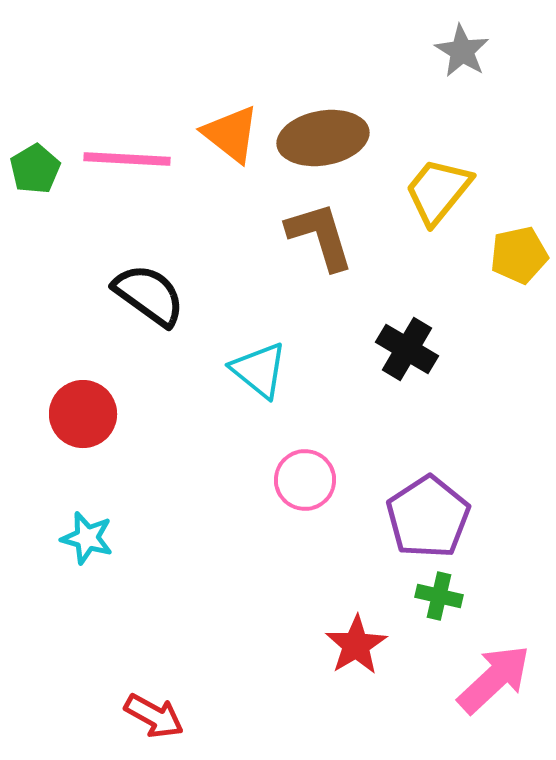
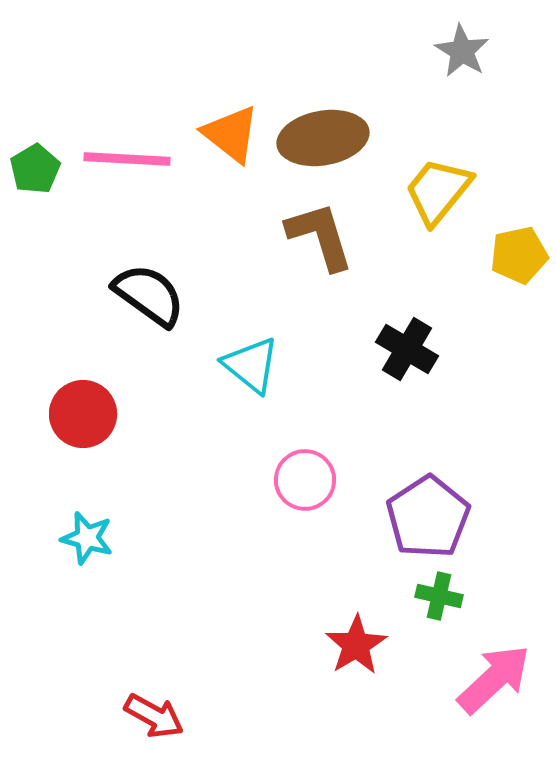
cyan triangle: moved 8 px left, 5 px up
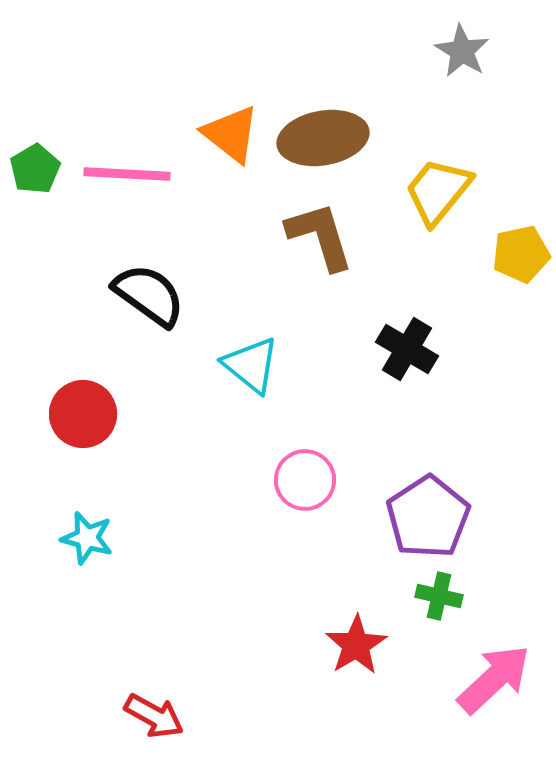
pink line: moved 15 px down
yellow pentagon: moved 2 px right, 1 px up
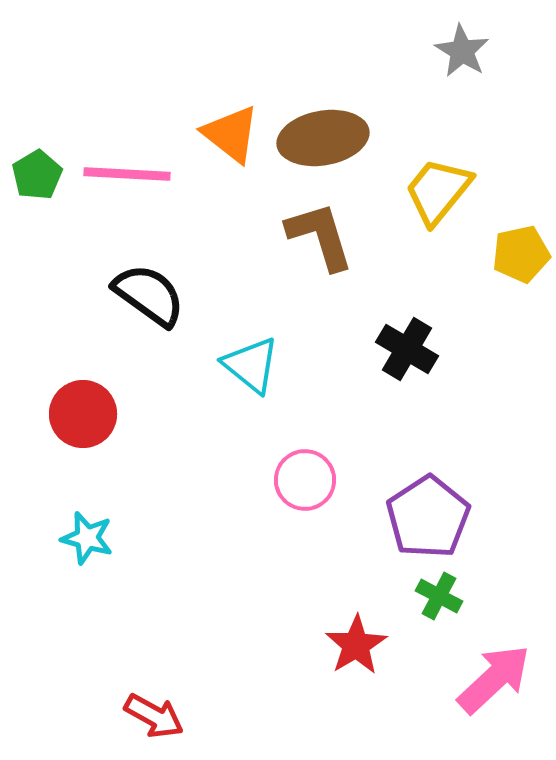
green pentagon: moved 2 px right, 6 px down
green cross: rotated 15 degrees clockwise
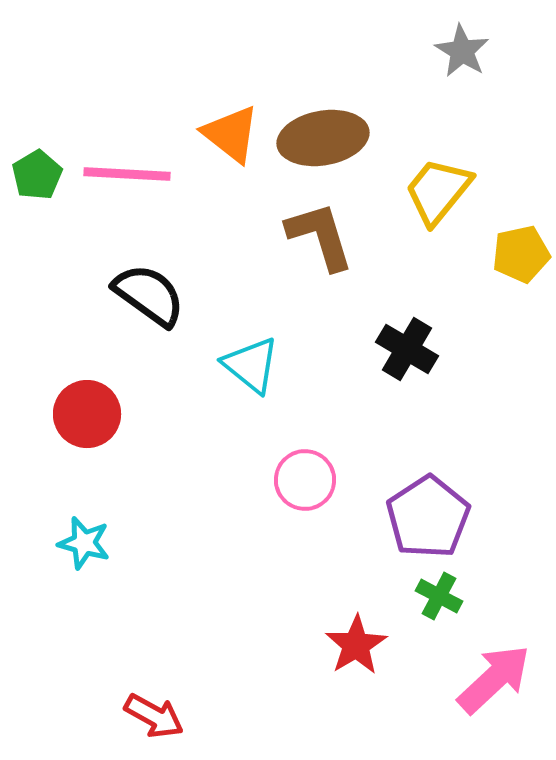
red circle: moved 4 px right
cyan star: moved 3 px left, 5 px down
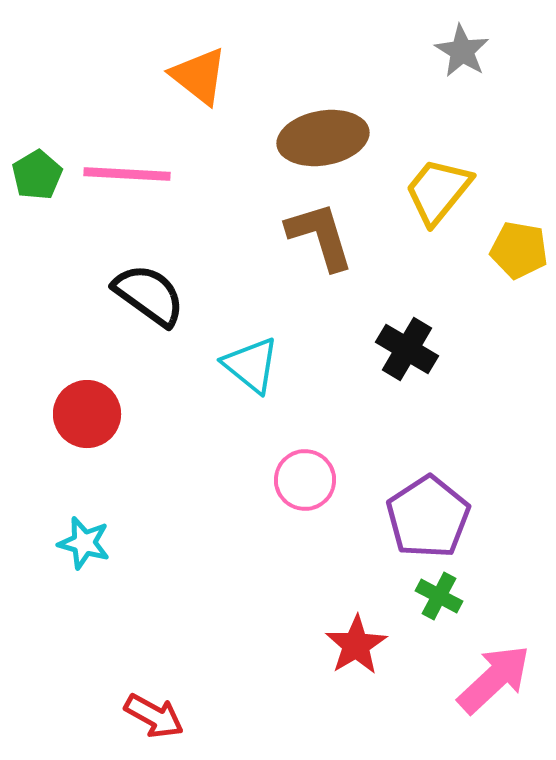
orange triangle: moved 32 px left, 58 px up
yellow pentagon: moved 2 px left, 4 px up; rotated 22 degrees clockwise
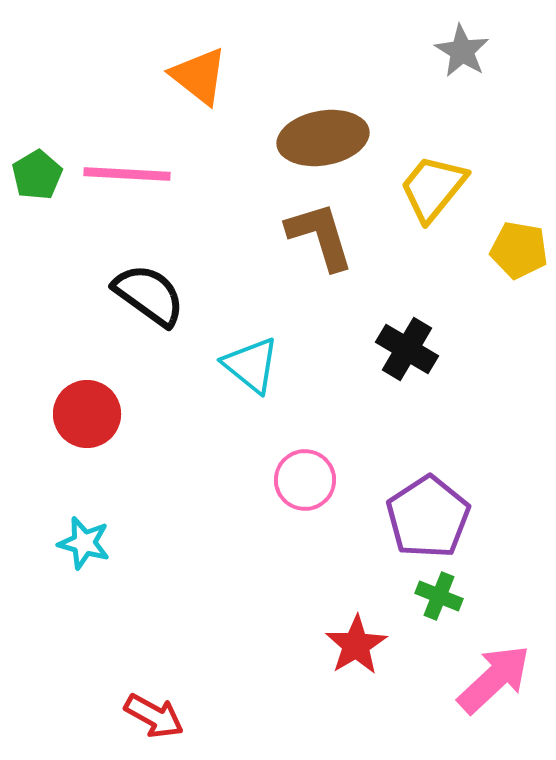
yellow trapezoid: moved 5 px left, 3 px up
green cross: rotated 6 degrees counterclockwise
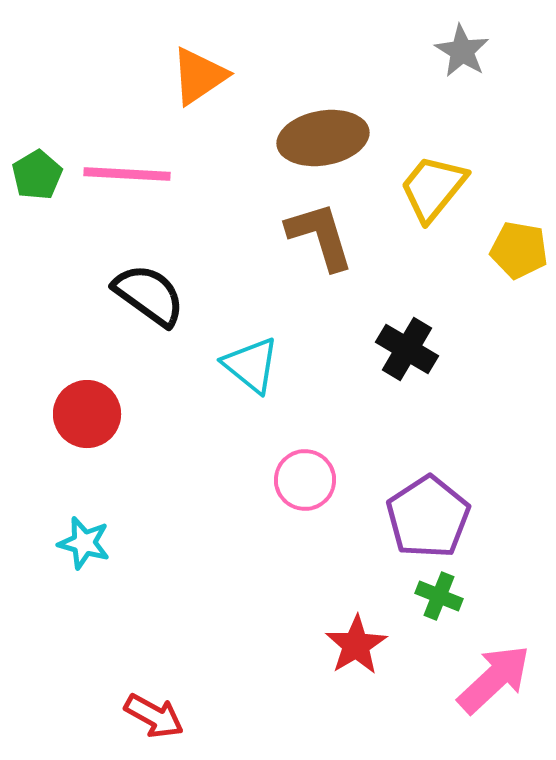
orange triangle: rotated 48 degrees clockwise
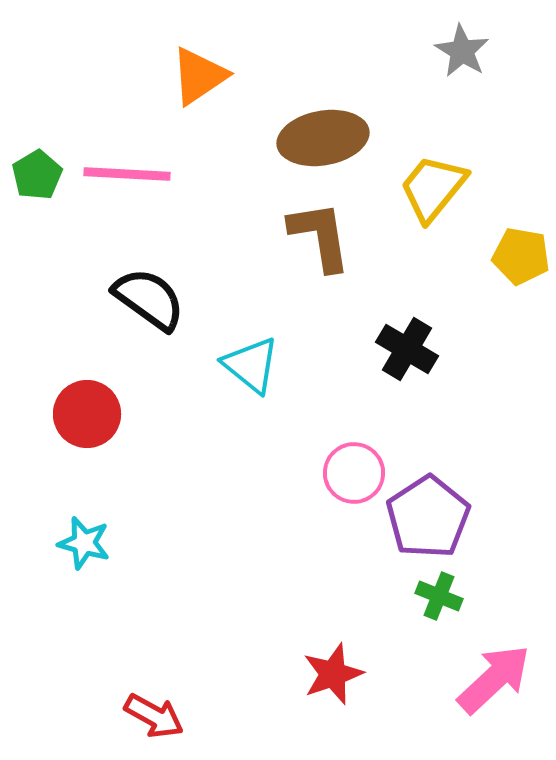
brown L-shape: rotated 8 degrees clockwise
yellow pentagon: moved 2 px right, 6 px down
black semicircle: moved 4 px down
pink circle: moved 49 px right, 7 px up
red star: moved 23 px left, 29 px down; rotated 12 degrees clockwise
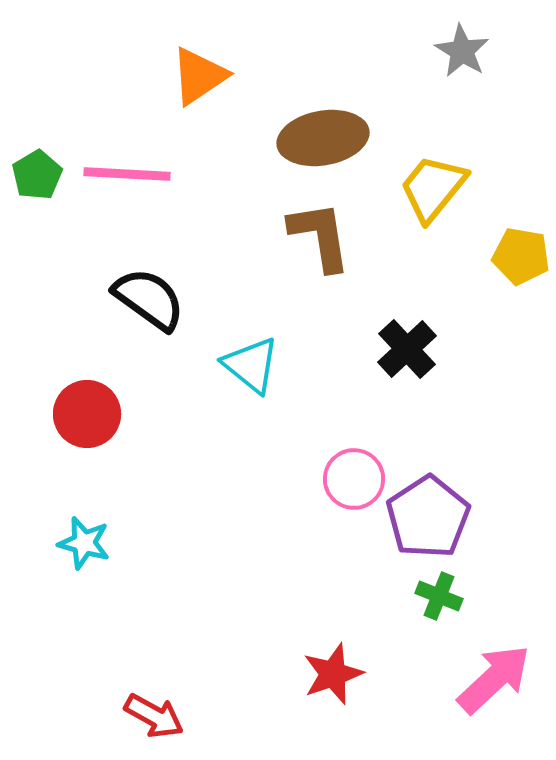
black cross: rotated 16 degrees clockwise
pink circle: moved 6 px down
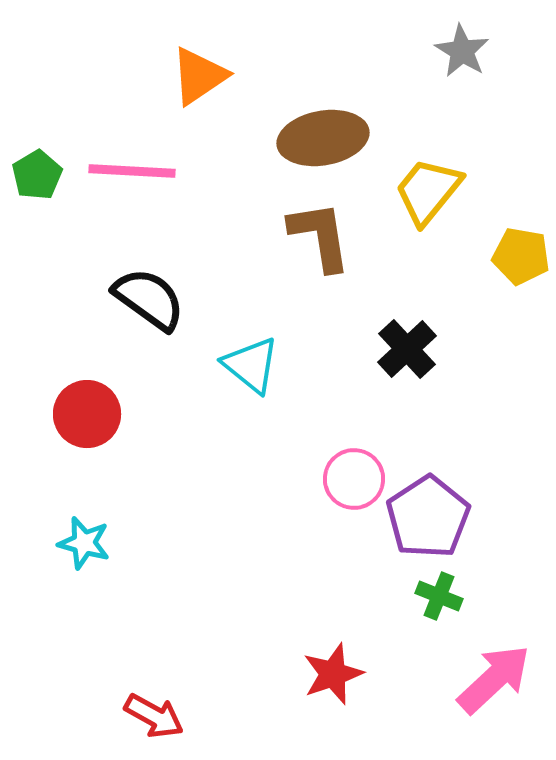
pink line: moved 5 px right, 3 px up
yellow trapezoid: moved 5 px left, 3 px down
